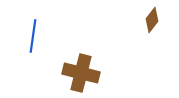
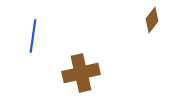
brown cross: rotated 27 degrees counterclockwise
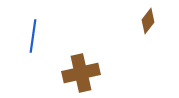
brown diamond: moved 4 px left, 1 px down
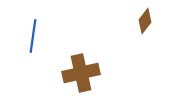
brown diamond: moved 3 px left
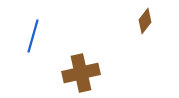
blue line: rotated 8 degrees clockwise
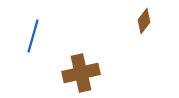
brown diamond: moved 1 px left
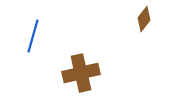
brown diamond: moved 2 px up
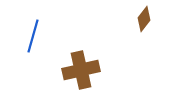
brown cross: moved 3 px up
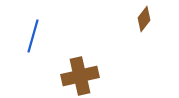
brown cross: moved 1 px left, 6 px down
